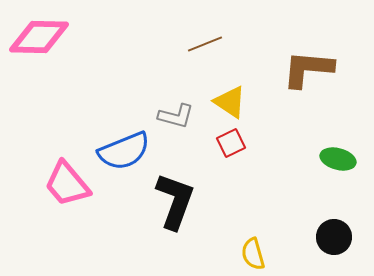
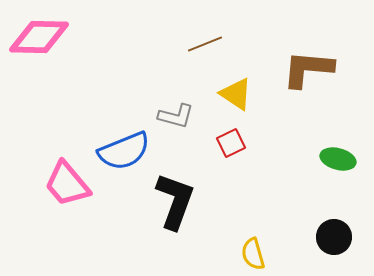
yellow triangle: moved 6 px right, 8 px up
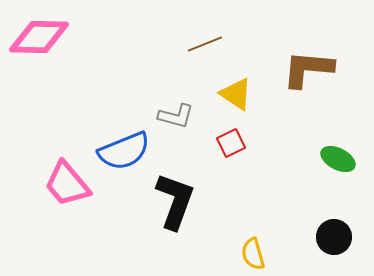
green ellipse: rotated 12 degrees clockwise
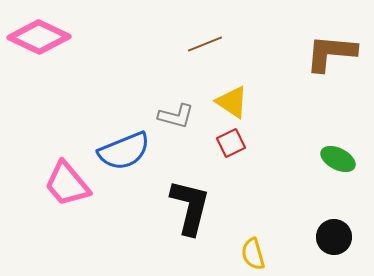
pink diamond: rotated 24 degrees clockwise
brown L-shape: moved 23 px right, 16 px up
yellow triangle: moved 4 px left, 8 px down
black L-shape: moved 15 px right, 6 px down; rotated 6 degrees counterclockwise
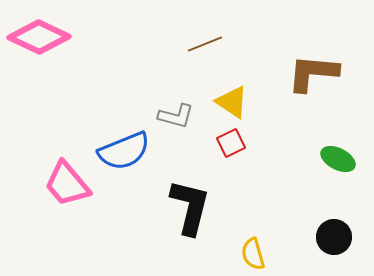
brown L-shape: moved 18 px left, 20 px down
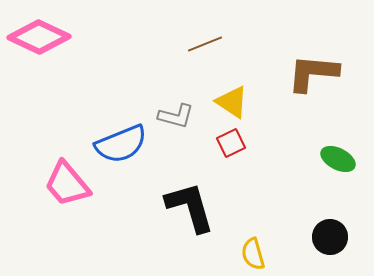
blue semicircle: moved 3 px left, 7 px up
black L-shape: rotated 30 degrees counterclockwise
black circle: moved 4 px left
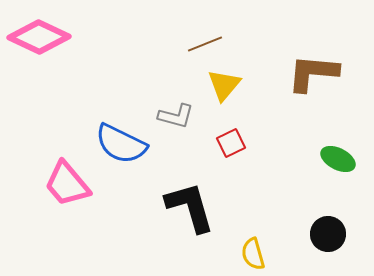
yellow triangle: moved 8 px left, 17 px up; rotated 36 degrees clockwise
blue semicircle: rotated 48 degrees clockwise
black circle: moved 2 px left, 3 px up
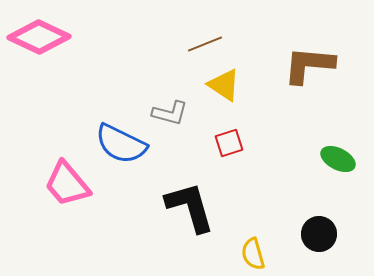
brown L-shape: moved 4 px left, 8 px up
yellow triangle: rotated 36 degrees counterclockwise
gray L-shape: moved 6 px left, 3 px up
red square: moved 2 px left; rotated 8 degrees clockwise
black circle: moved 9 px left
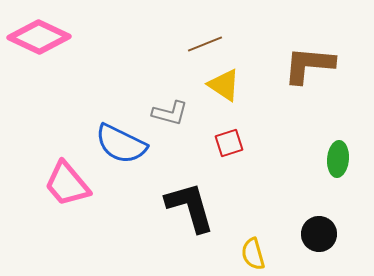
green ellipse: rotated 68 degrees clockwise
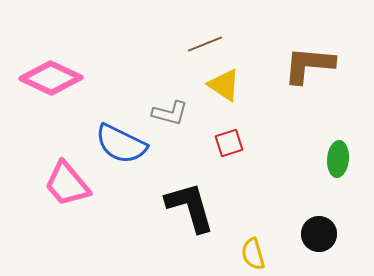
pink diamond: moved 12 px right, 41 px down
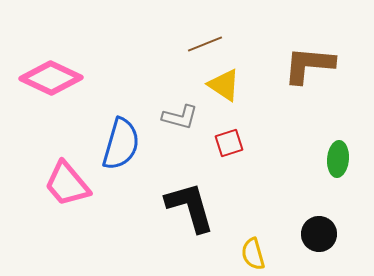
gray L-shape: moved 10 px right, 4 px down
blue semicircle: rotated 100 degrees counterclockwise
